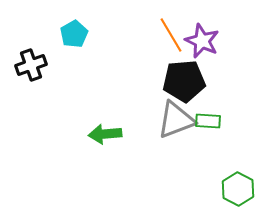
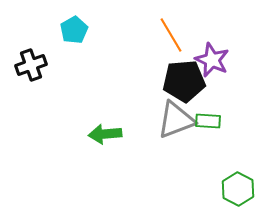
cyan pentagon: moved 4 px up
purple star: moved 10 px right, 19 px down
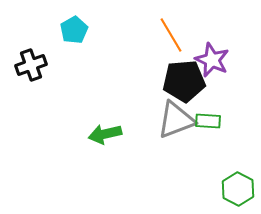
green arrow: rotated 8 degrees counterclockwise
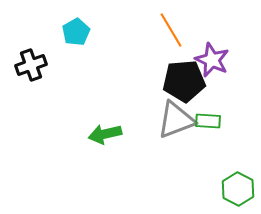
cyan pentagon: moved 2 px right, 2 px down
orange line: moved 5 px up
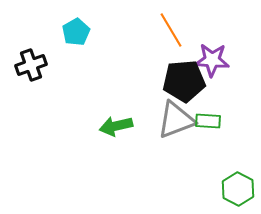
purple star: rotated 20 degrees counterclockwise
green arrow: moved 11 px right, 8 px up
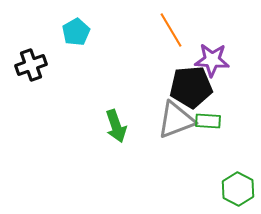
black pentagon: moved 7 px right, 6 px down
green arrow: rotated 96 degrees counterclockwise
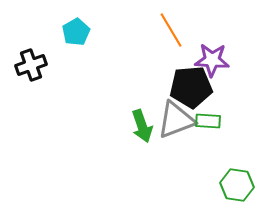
green arrow: moved 26 px right
green hexagon: moved 1 px left, 4 px up; rotated 20 degrees counterclockwise
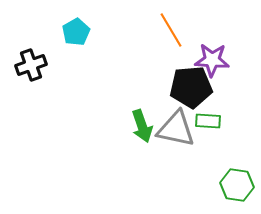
gray triangle: moved 9 px down; rotated 33 degrees clockwise
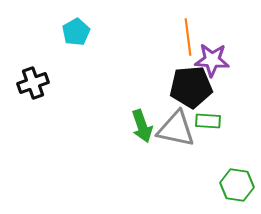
orange line: moved 17 px right, 7 px down; rotated 24 degrees clockwise
black cross: moved 2 px right, 18 px down
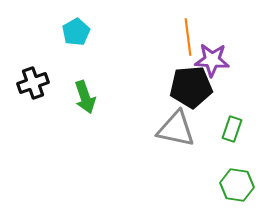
green rectangle: moved 24 px right, 8 px down; rotated 75 degrees counterclockwise
green arrow: moved 57 px left, 29 px up
